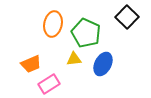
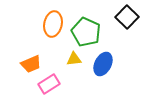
green pentagon: moved 1 px up
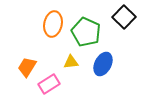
black square: moved 3 px left
yellow triangle: moved 3 px left, 3 px down
orange trapezoid: moved 4 px left, 3 px down; rotated 145 degrees clockwise
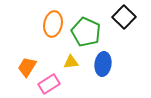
blue ellipse: rotated 20 degrees counterclockwise
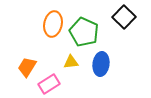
green pentagon: moved 2 px left
blue ellipse: moved 2 px left
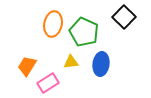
orange trapezoid: moved 1 px up
pink rectangle: moved 1 px left, 1 px up
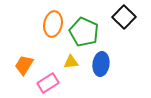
orange trapezoid: moved 3 px left, 1 px up
